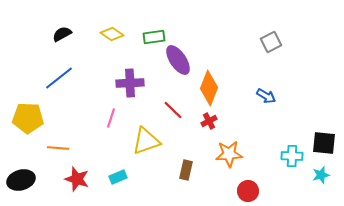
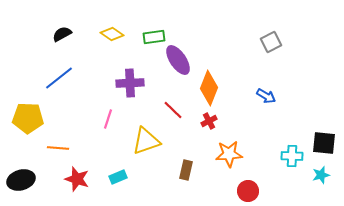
pink line: moved 3 px left, 1 px down
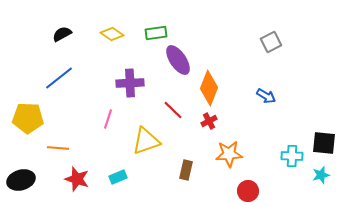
green rectangle: moved 2 px right, 4 px up
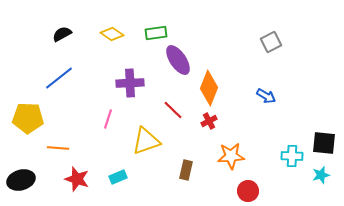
orange star: moved 2 px right, 2 px down
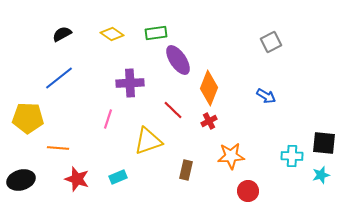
yellow triangle: moved 2 px right
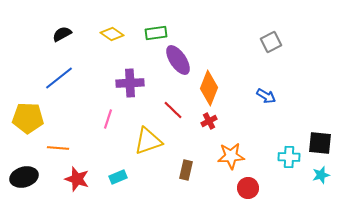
black square: moved 4 px left
cyan cross: moved 3 px left, 1 px down
black ellipse: moved 3 px right, 3 px up
red circle: moved 3 px up
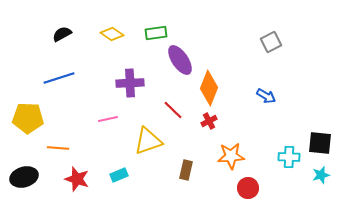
purple ellipse: moved 2 px right
blue line: rotated 20 degrees clockwise
pink line: rotated 60 degrees clockwise
cyan rectangle: moved 1 px right, 2 px up
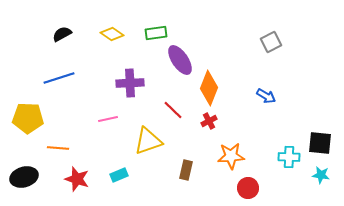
cyan star: rotated 24 degrees clockwise
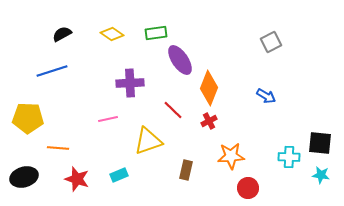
blue line: moved 7 px left, 7 px up
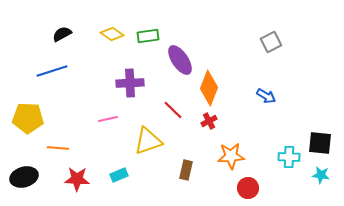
green rectangle: moved 8 px left, 3 px down
red star: rotated 15 degrees counterclockwise
